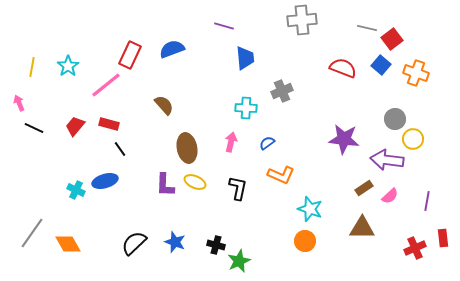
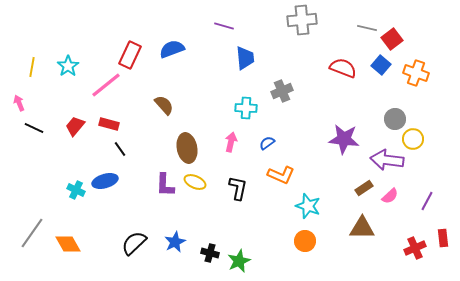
purple line at (427, 201): rotated 18 degrees clockwise
cyan star at (310, 209): moved 2 px left, 3 px up
blue star at (175, 242): rotated 25 degrees clockwise
black cross at (216, 245): moved 6 px left, 8 px down
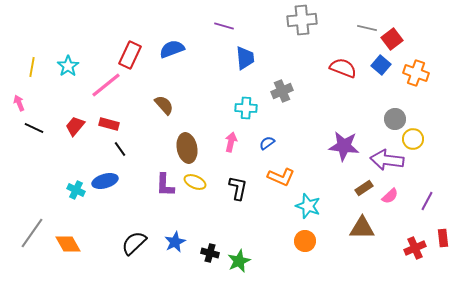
purple star at (344, 139): moved 7 px down
orange L-shape at (281, 175): moved 2 px down
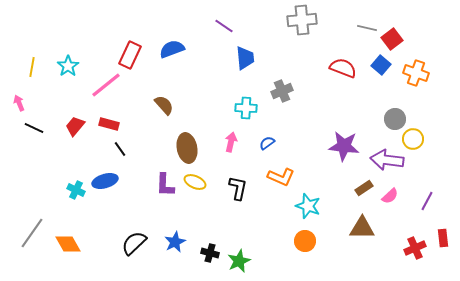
purple line at (224, 26): rotated 18 degrees clockwise
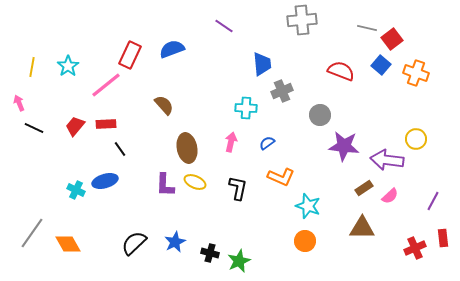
blue trapezoid at (245, 58): moved 17 px right, 6 px down
red semicircle at (343, 68): moved 2 px left, 3 px down
gray circle at (395, 119): moved 75 px left, 4 px up
red rectangle at (109, 124): moved 3 px left; rotated 18 degrees counterclockwise
yellow circle at (413, 139): moved 3 px right
purple line at (427, 201): moved 6 px right
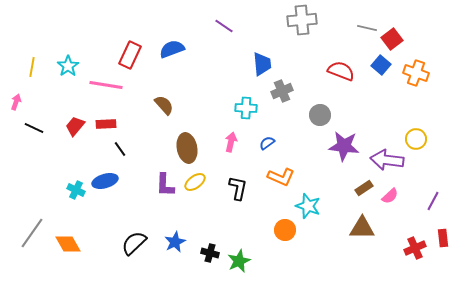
pink line at (106, 85): rotated 48 degrees clockwise
pink arrow at (19, 103): moved 3 px left, 1 px up; rotated 42 degrees clockwise
yellow ellipse at (195, 182): rotated 60 degrees counterclockwise
orange circle at (305, 241): moved 20 px left, 11 px up
